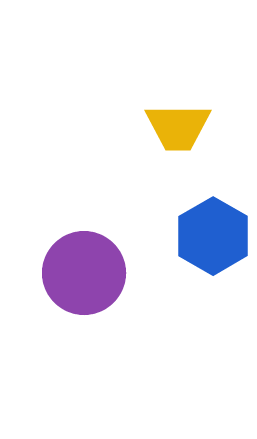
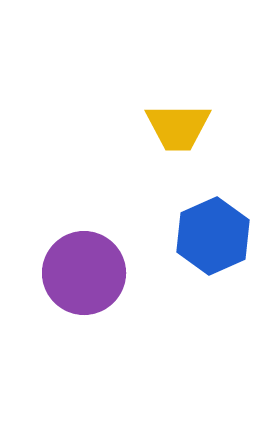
blue hexagon: rotated 6 degrees clockwise
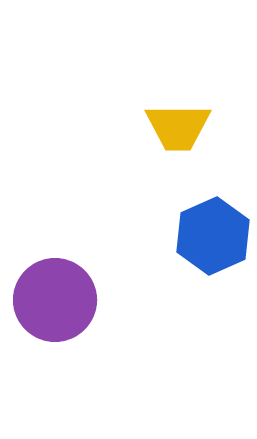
purple circle: moved 29 px left, 27 px down
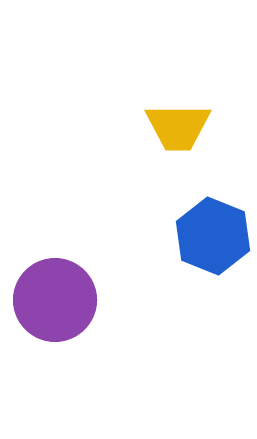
blue hexagon: rotated 14 degrees counterclockwise
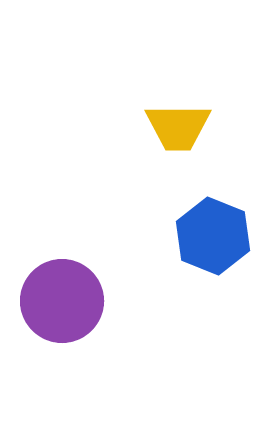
purple circle: moved 7 px right, 1 px down
